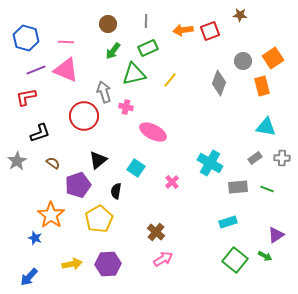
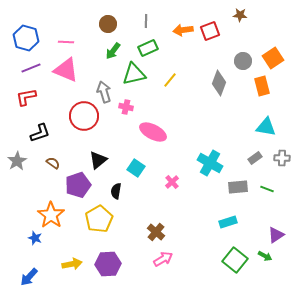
purple line at (36, 70): moved 5 px left, 2 px up
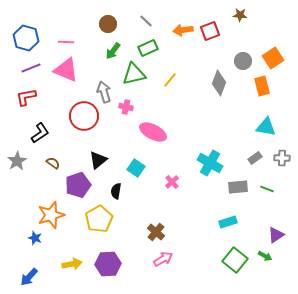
gray line at (146, 21): rotated 48 degrees counterclockwise
black L-shape at (40, 133): rotated 15 degrees counterclockwise
orange star at (51, 215): rotated 20 degrees clockwise
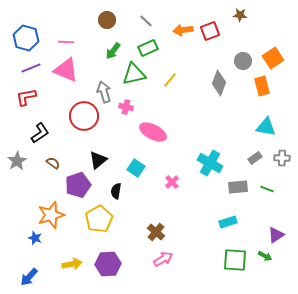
brown circle at (108, 24): moved 1 px left, 4 px up
green square at (235, 260): rotated 35 degrees counterclockwise
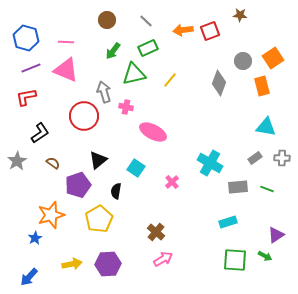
blue star at (35, 238): rotated 24 degrees clockwise
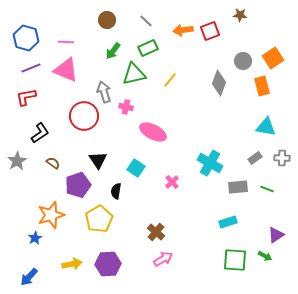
black triangle at (98, 160): rotated 24 degrees counterclockwise
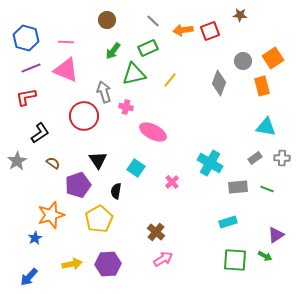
gray line at (146, 21): moved 7 px right
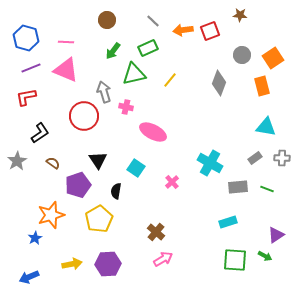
gray circle at (243, 61): moved 1 px left, 6 px up
blue arrow at (29, 277): rotated 24 degrees clockwise
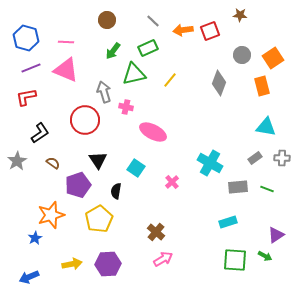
red circle at (84, 116): moved 1 px right, 4 px down
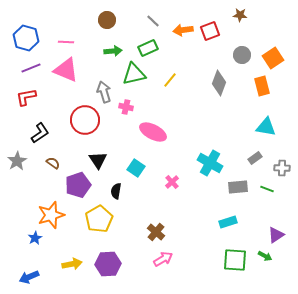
green arrow at (113, 51): rotated 132 degrees counterclockwise
gray cross at (282, 158): moved 10 px down
